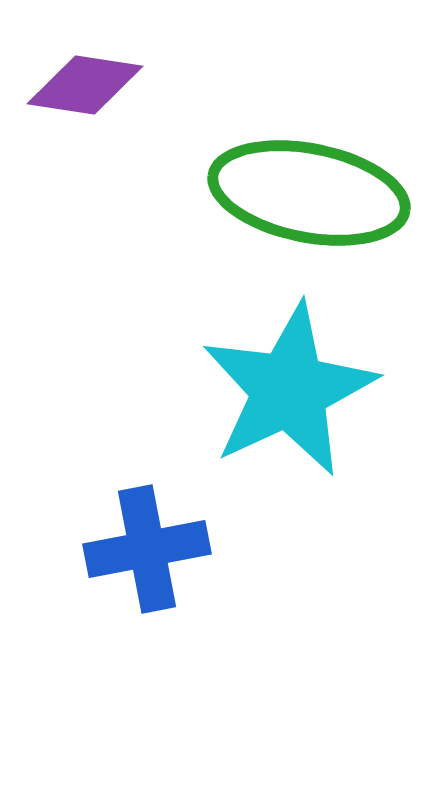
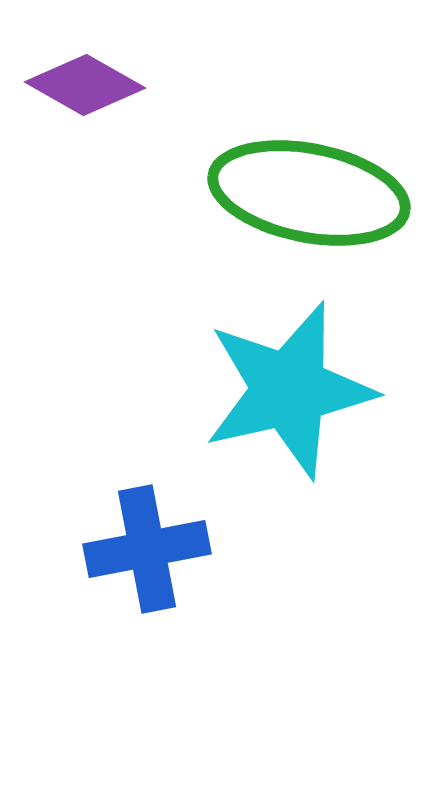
purple diamond: rotated 21 degrees clockwise
cyan star: rotated 12 degrees clockwise
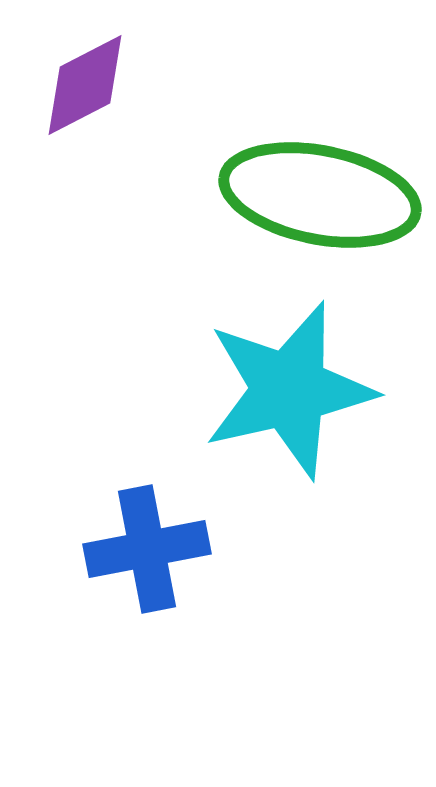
purple diamond: rotated 57 degrees counterclockwise
green ellipse: moved 11 px right, 2 px down
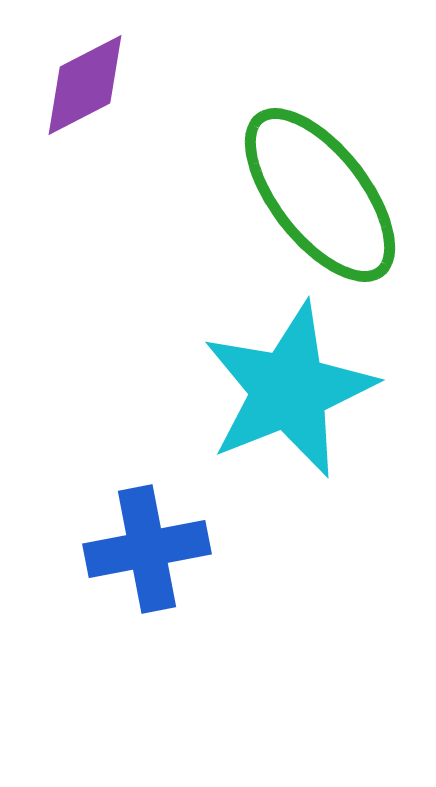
green ellipse: rotated 41 degrees clockwise
cyan star: rotated 9 degrees counterclockwise
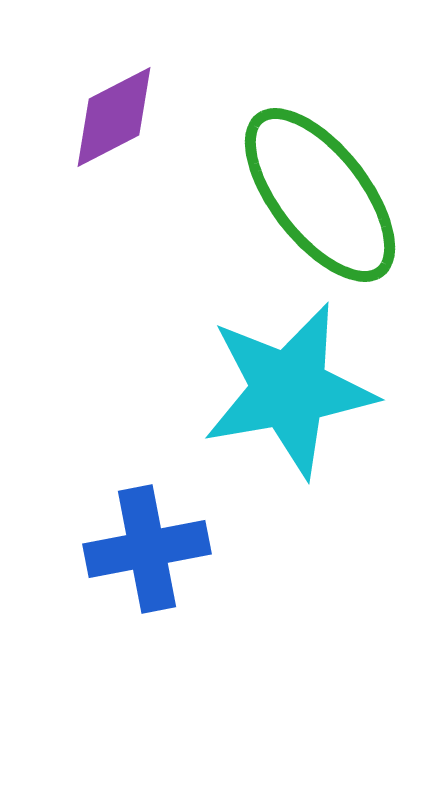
purple diamond: moved 29 px right, 32 px down
cyan star: rotated 12 degrees clockwise
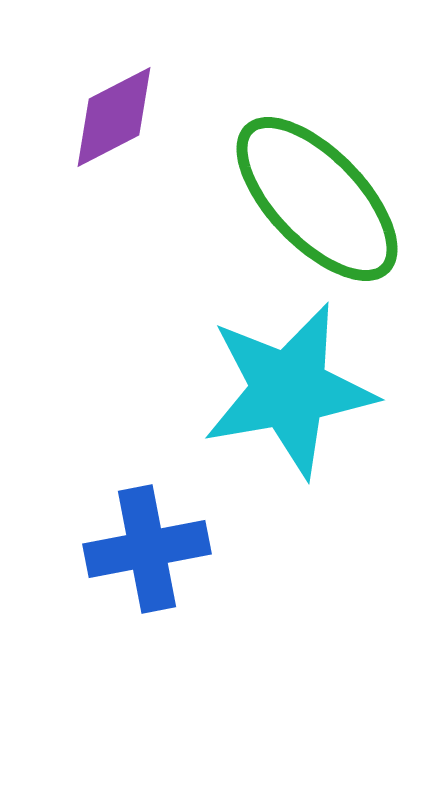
green ellipse: moved 3 px left, 4 px down; rotated 6 degrees counterclockwise
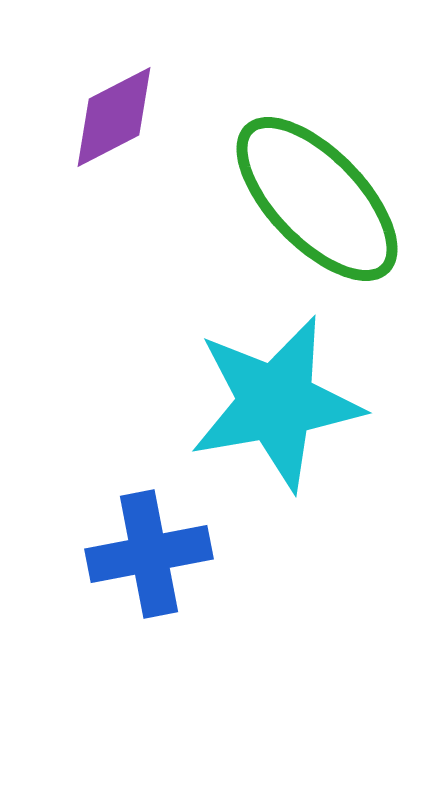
cyan star: moved 13 px left, 13 px down
blue cross: moved 2 px right, 5 px down
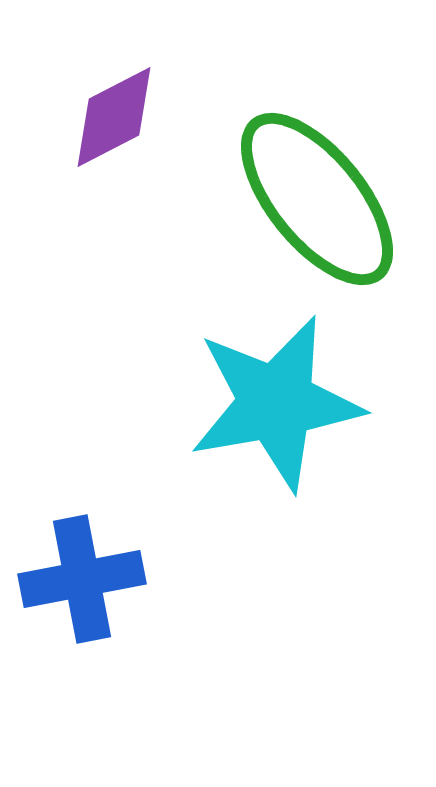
green ellipse: rotated 5 degrees clockwise
blue cross: moved 67 px left, 25 px down
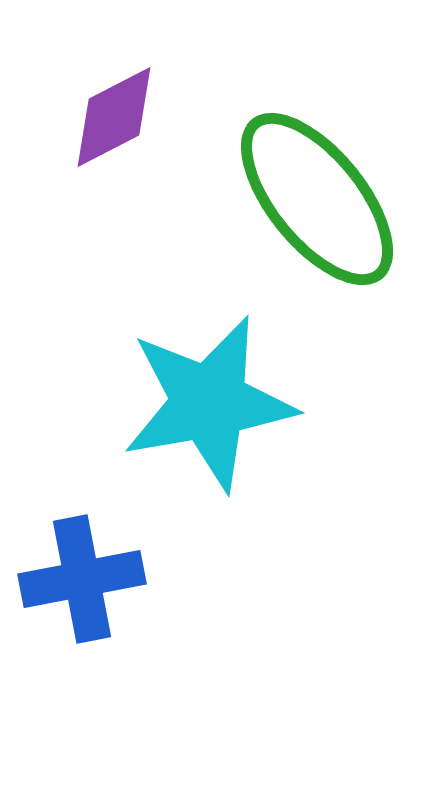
cyan star: moved 67 px left
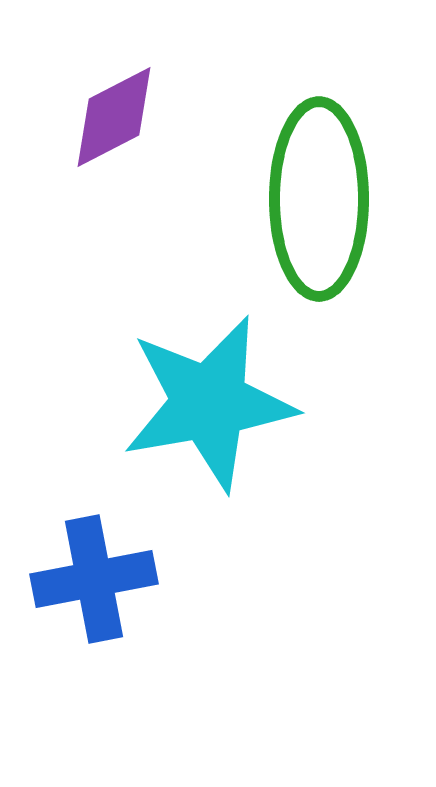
green ellipse: moved 2 px right; rotated 39 degrees clockwise
blue cross: moved 12 px right
